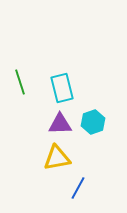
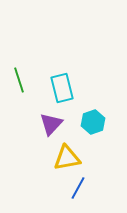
green line: moved 1 px left, 2 px up
purple triangle: moved 9 px left; rotated 45 degrees counterclockwise
yellow triangle: moved 10 px right
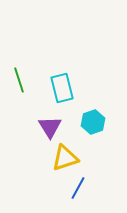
purple triangle: moved 1 px left, 3 px down; rotated 15 degrees counterclockwise
yellow triangle: moved 2 px left; rotated 8 degrees counterclockwise
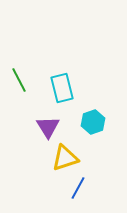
green line: rotated 10 degrees counterclockwise
purple triangle: moved 2 px left
